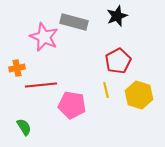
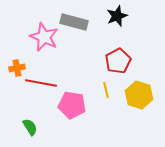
red line: moved 2 px up; rotated 16 degrees clockwise
green semicircle: moved 6 px right
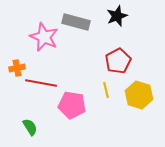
gray rectangle: moved 2 px right
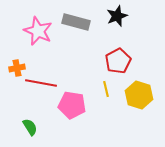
pink star: moved 6 px left, 6 px up
yellow line: moved 1 px up
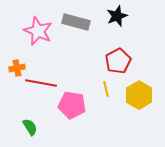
yellow hexagon: rotated 12 degrees clockwise
